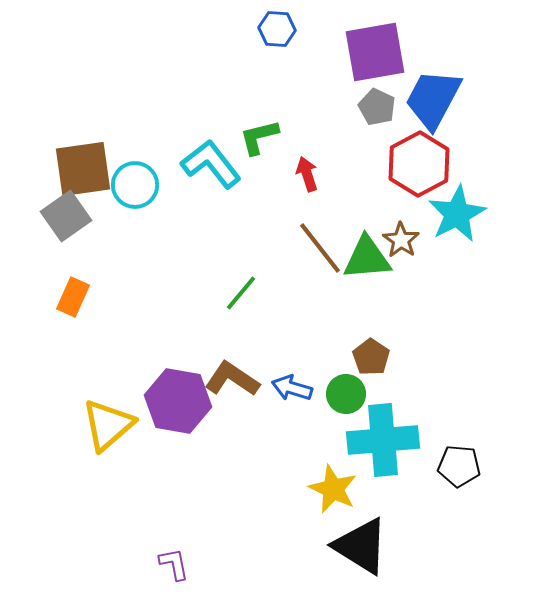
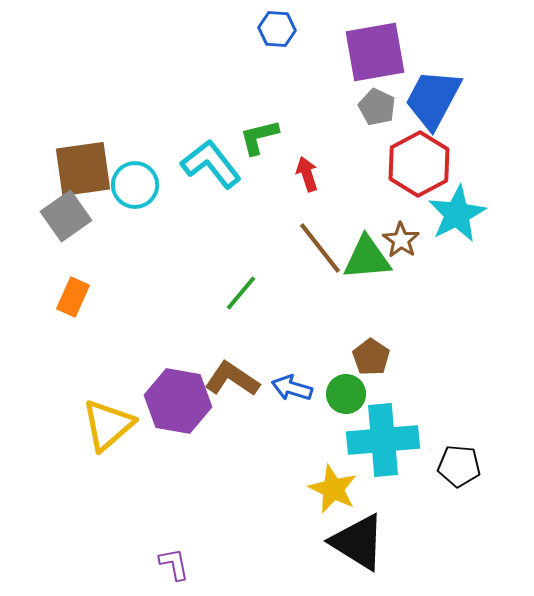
black triangle: moved 3 px left, 4 px up
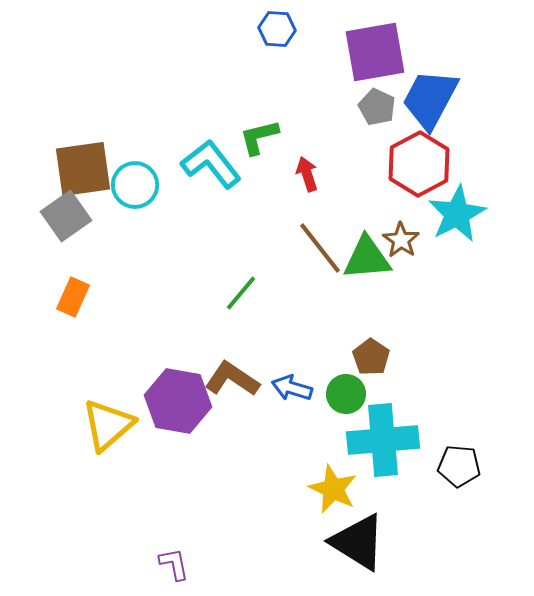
blue trapezoid: moved 3 px left
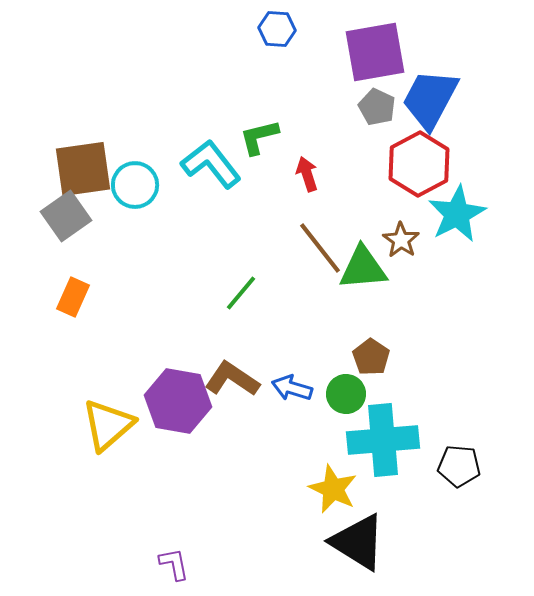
green triangle: moved 4 px left, 10 px down
